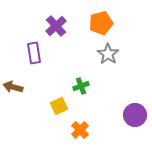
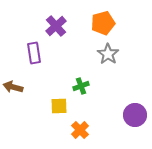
orange pentagon: moved 2 px right
yellow square: rotated 24 degrees clockwise
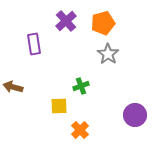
purple cross: moved 10 px right, 5 px up
purple rectangle: moved 9 px up
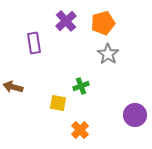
purple rectangle: moved 1 px up
yellow square: moved 1 px left, 3 px up; rotated 12 degrees clockwise
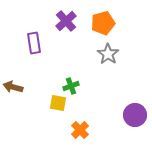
green cross: moved 10 px left
